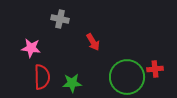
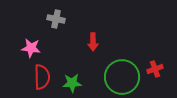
gray cross: moved 4 px left
red arrow: rotated 30 degrees clockwise
red cross: rotated 14 degrees counterclockwise
green circle: moved 5 px left
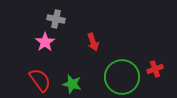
red arrow: rotated 18 degrees counterclockwise
pink star: moved 14 px right, 6 px up; rotated 30 degrees clockwise
red semicircle: moved 2 px left, 3 px down; rotated 35 degrees counterclockwise
green star: moved 1 px down; rotated 18 degrees clockwise
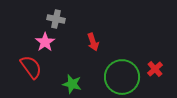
red cross: rotated 21 degrees counterclockwise
red semicircle: moved 9 px left, 13 px up
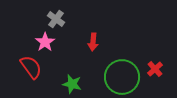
gray cross: rotated 24 degrees clockwise
red arrow: rotated 24 degrees clockwise
